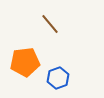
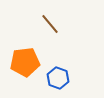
blue hexagon: rotated 20 degrees counterclockwise
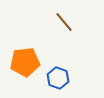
brown line: moved 14 px right, 2 px up
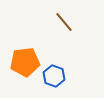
blue hexagon: moved 4 px left, 2 px up
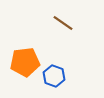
brown line: moved 1 px left, 1 px down; rotated 15 degrees counterclockwise
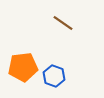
orange pentagon: moved 2 px left, 5 px down
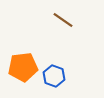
brown line: moved 3 px up
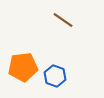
blue hexagon: moved 1 px right
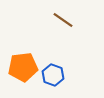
blue hexagon: moved 2 px left, 1 px up
